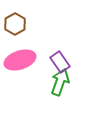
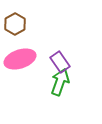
pink ellipse: moved 1 px up
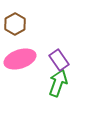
purple rectangle: moved 1 px left, 2 px up
green arrow: moved 2 px left, 1 px down
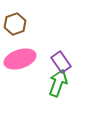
brown hexagon: rotated 10 degrees clockwise
purple rectangle: moved 2 px right, 2 px down
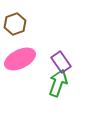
pink ellipse: rotated 8 degrees counterclockwise
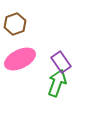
green arrow: moved 1 px left
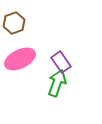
brown hexagon: moved 1 px left, 1 px up
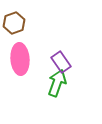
pink ellipse: rotated 68 degrees counterclockwise
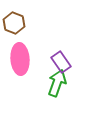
brown hexagon: rotated 20 degrees counterclockwise
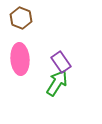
brown hexagon: moved 7 px right, 5 px up
green arrow: rotated 12 degrees clockwise
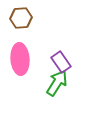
brown hexagon: rotated 25 degrees counterclockwise
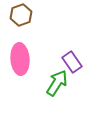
brown hexagon: moved 3 px up; rotated 15 degrees counterclockwise
purple rectangle: moved 11 px right
